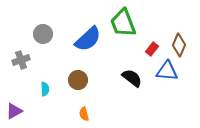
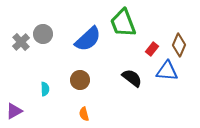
gray cross: moved 18 px up; rotated 24 degrees counterclockwise
brown circle: moved 2 px right
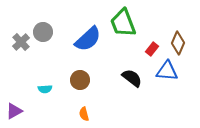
gray circle: moved 2 px up
brown diamond: moved 1 px left, 2 px up
cyan semicircle: rotated 88 degrees clockwise
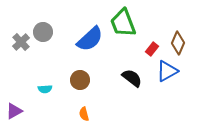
blue semicircle: moved 2 px right
blue triangle: rotated 35 degrees counterclockwise
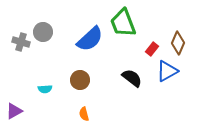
gray cross: rotated 30 degrees counterclockwise
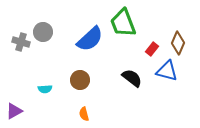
blue triangle: rotated 45 degrees clockwise
